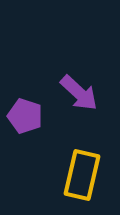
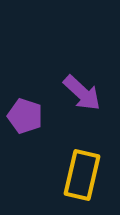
purple arrow: moved 3 px right
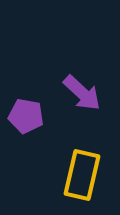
purple pentagon: moved 1 px right; rotated 8 degrees counterclockwise
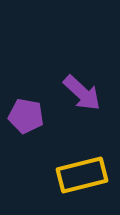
yellow rectangle: rotated 63 degrees clockwise
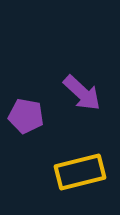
yellow rectangle: moved 2 px left, 3 px up
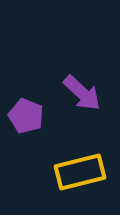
purple pentagon: rotated 12 degrees clockwise
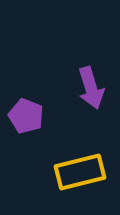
purple arrow: moved 9 px right, 5 px up; rotated 30 degrees clockwise
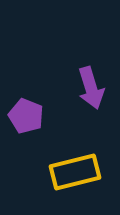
yellow rectangle: moved 5 px left
